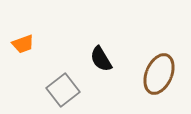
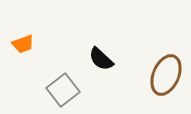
black semicircle: rotated 16 degrees counterclockwise
brown ellipse: moved 7 px right, 1 px down
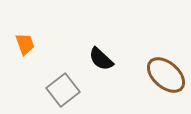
orange trapezoid: moved 2 px right; rotated 90 degrees counterclockwise
brown ellipse: rotated 72 degrees counterclockwise
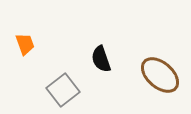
black semicircle: rotated 28 degrees clockwise
brown ellipse: moved 6 px left
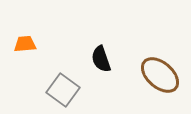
orange trapezoid: rotated 75 degrees counterclockwise
gray square: rotated 16 degrees counterclockwise
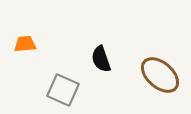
gray square: rotated 12 degrees counterclockwise
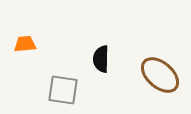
black semicircle: rotated 20 degrees clockwise
gray square: rotated 16 degrees counterclockwise
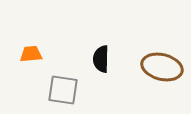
orange trapezoid: moved 6 px right, 10 px down
brown ellipse: moved 2 px right, 8 px up; rotated 27 degrees counterclockwise
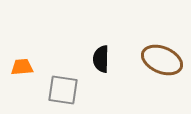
orange trapezoid: moved 9 px left, 13 px down
brown ellipse: moved 7 px up; rotated 9 degrees clockwise
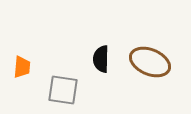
brown ellipse: moved 12 px left, 2 px down
orange trapezoid: rotated 100 degrees clockwise
